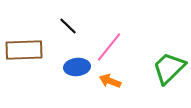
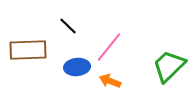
brown rectangle: moved 4 px right
green trapezoid: moved 2 px up
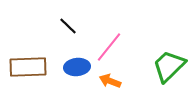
brown rectangle: moved 17 px down
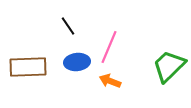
black line: rotated 12 degrees clockwise
pink line: rotated 16 degrees counterclockwise
blue ellipse: moved 5 px up
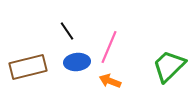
black line: moved 1 px left, 5 px down
brown rectangle: rotated 12 degrees counterclockwise
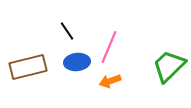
orange arrow: rotated 40 degrees counterclockwise
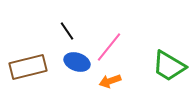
pink line: rotated 16 degrees clockwise
blue ellipse: rotated 25 degrees clockwise
green trapezoid: rotated 105 degrees counterclockwise
